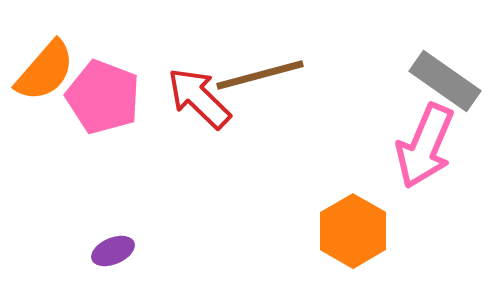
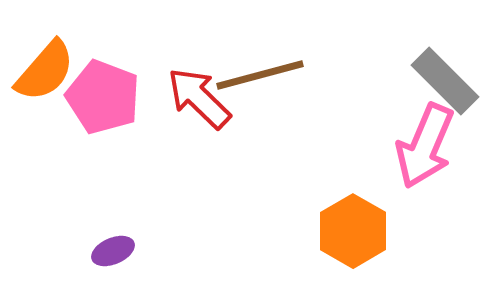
gray rectangle: rotated 10 degrees clockwise
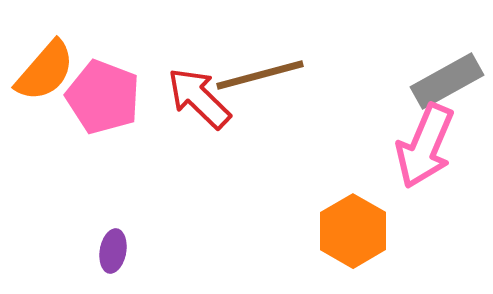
gray rectangle: moved 2 px right; rotated 74 degrees counterclockwise
purple ellipse: rotated 57 degrees counterclockwise
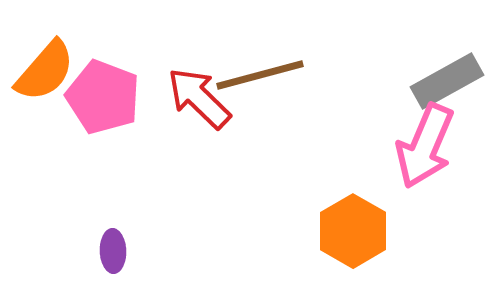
purple ellipse: rotated 12 degrees counterclockwise
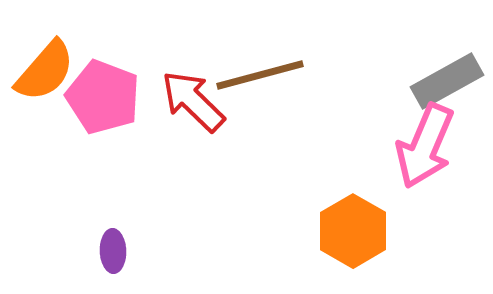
red arrow: moved 6 px left, 3 px down
